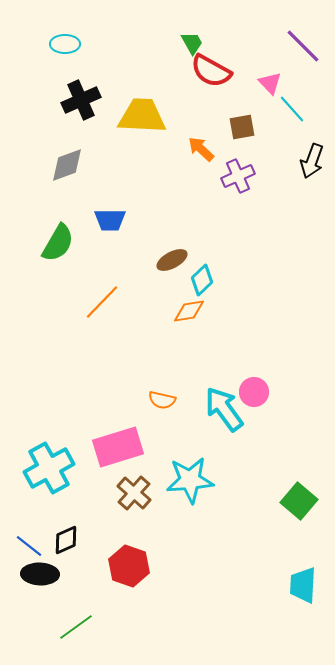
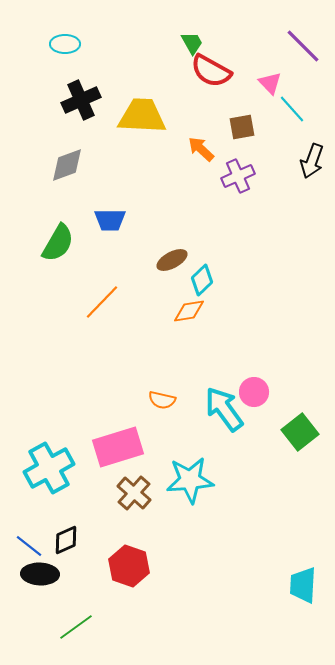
green square: moved 1 px right, 69 px up; rotated 12 degrees clockwise
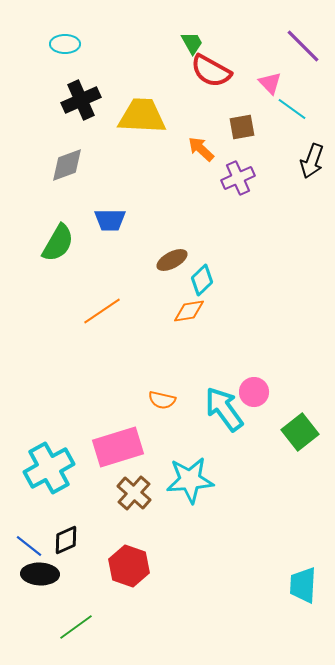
cyan line: rotated 12 degrees counterclockwise
purple cross: moved 2 px down
orange line: moved 9 px down; rotated 12 degrees clockwise
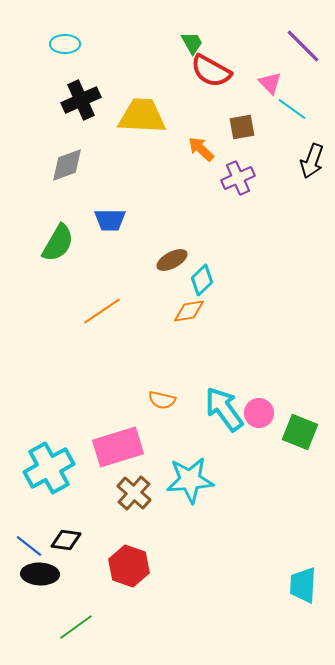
pink circle: moved 5 px right, 21 px down
green square: rotated 30 degrees counterclockwise
black diamond: rotated 32 degrees clockwise
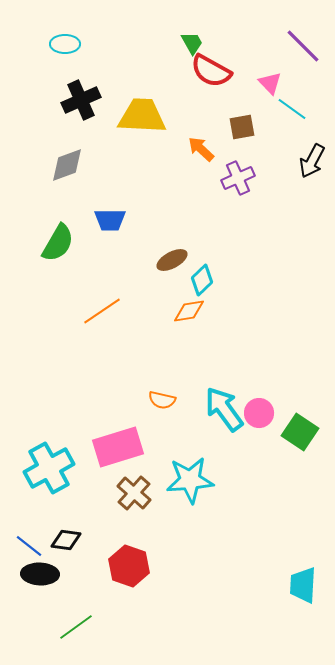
black arrow: rotated 8 degrees clockwise
green square: rotated 12 degrees clockwise
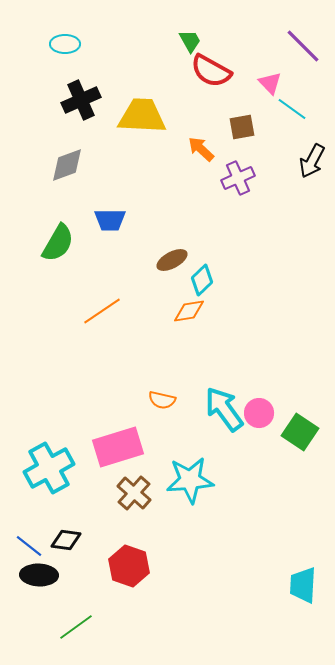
green trapezoid: moved 2 px left, 2 px up
black ellipse: moved 1 px left, 1 px down
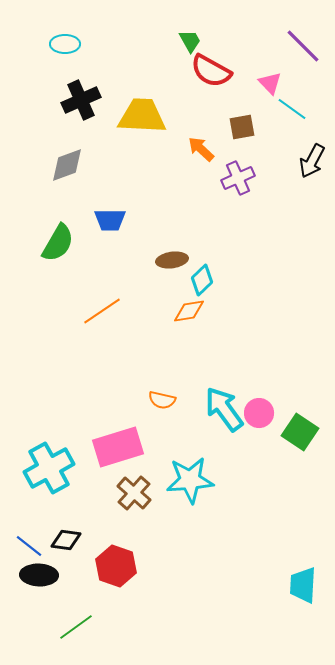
brown ellipse: rotated 20 degrees clockwise
red hexagon: moved 13 px left
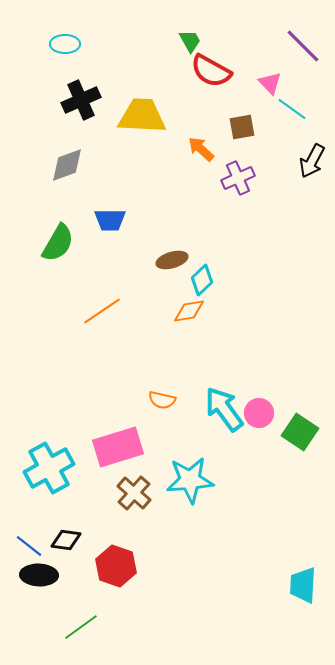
brown ellipse: rotated 8 degrees counterclockwise
green line: moved 5 px right
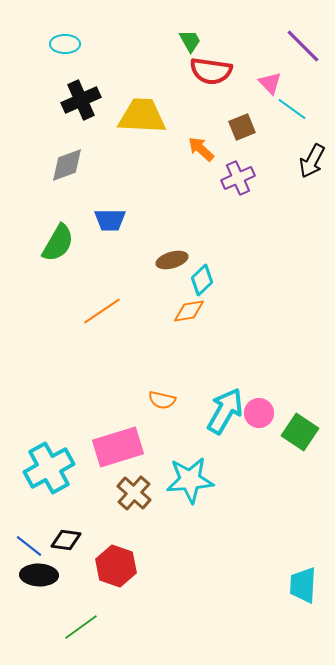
red semicircle: rotated 21 degrees counterclockwise
brown square: rotated 12 degrees counterclockwise
cyan arrow: moved 1 px right, 2 px down; rotated 66 degrees clockwise
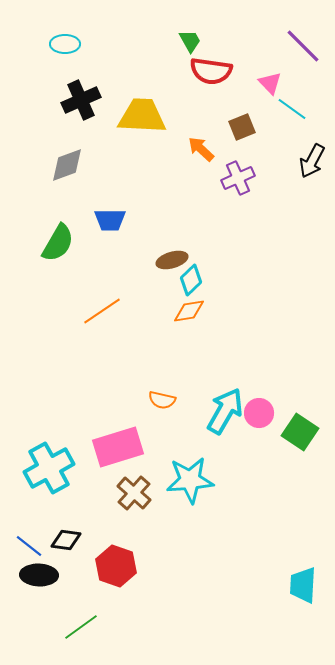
cyan diamond: moved 11 px left
